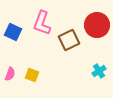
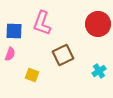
red circle: moved 1 px right, 1 px up
blue square: moved 1 px right, 1 px up; rotated 24 degrees counterclockwise
brown square: moved 6 px left, 15 px down
pink semicircle: moved 20 px up
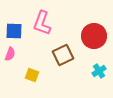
red circle: moved 4 px left, 12 px down
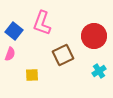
blue square: rotated 36 degrees clockwise
yellow square: rotated 24 degrees counterclockwise
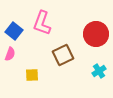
red circle: moved 2 px right, 2 px up
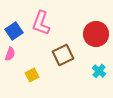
pink L-shape: moved 1 px left
blue square: rotated 18 degrees clockwise
cyan cross: rotated 16 degrees counterclockwise
yellow square: rotated 24 degrees counterclockwise
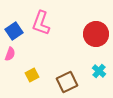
brown square: moved 4 px right, 27 px down
